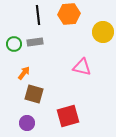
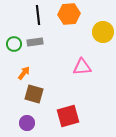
pink triangle: rotated 18 degrees counterclockwise
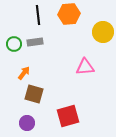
pink triangle: moved 3 px right
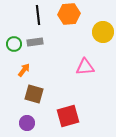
orange arrow: moved 3 px up
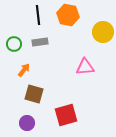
orange hexagon: moved 1 px left, 1 px down; rotated 15 degrees clockwise
gray rectangle: moved 5 px right
red square: moved 2 px left, 1 px up
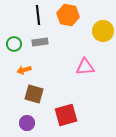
yellow circle: moved 1 px up
orange arrow: rotated 144 degrees counterclockwise
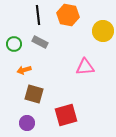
gray rectangle: rotated 35 degrees clockwise
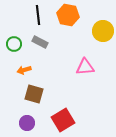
red square: moved 3 px left, 5 px down; rotated 15 degrees counterclockwise
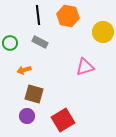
orange hexagon: moved 1 px down
yellow circle: moved 1 px down
green circle: moved 4 px left, 1 px up
pink triangle: rotated 12 degrees counterclockwise
purple circle: moved 7 px up
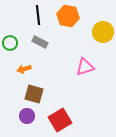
orange arrow: moved 1 px up
red square: moved 3 px left
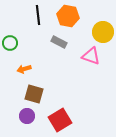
gray rectangle: moved 19 px right
pink triangle: moved 6 px right, 11 px up; rotated 36 degrees clockwise
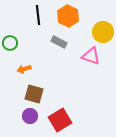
orange hexagon: rotated 15 degrees clockwise
purple circle: moved 3 px right
